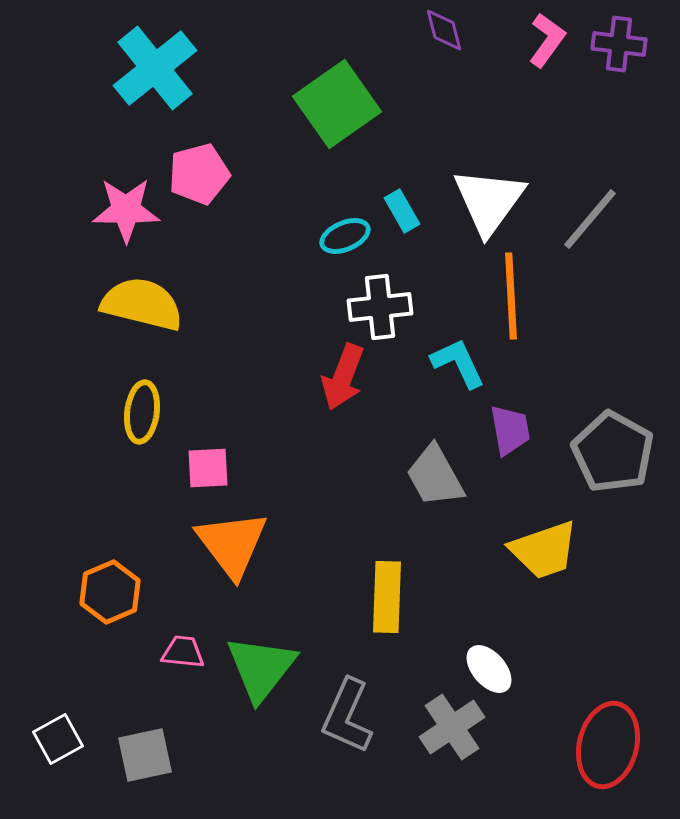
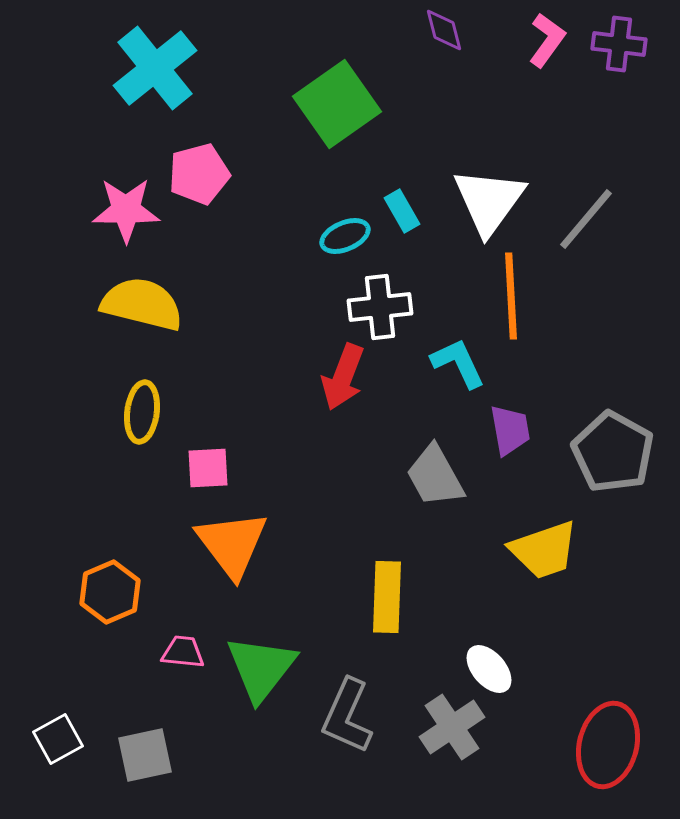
gray line: moved 4 px left
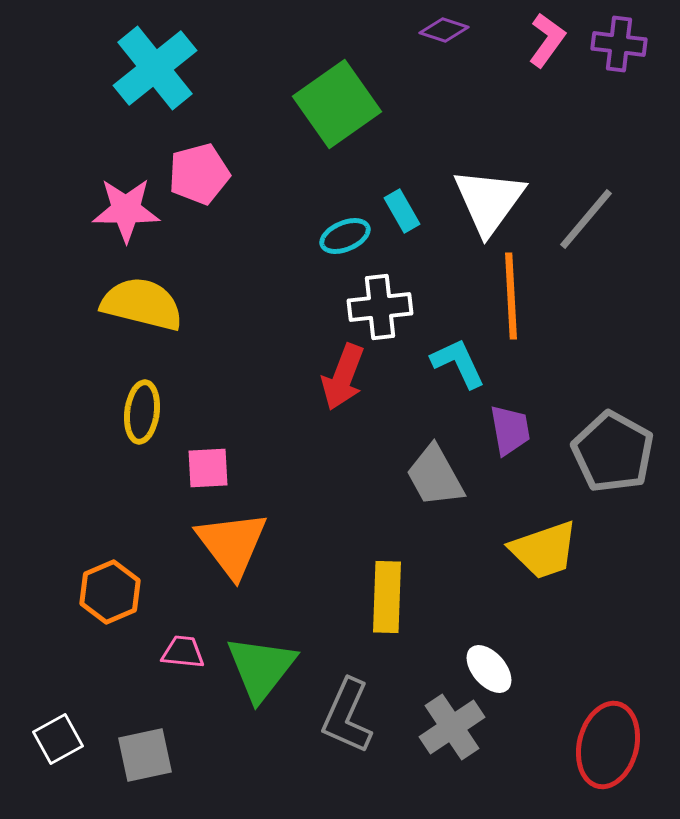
purple diamond: rotated 57 degrees counterclockwise
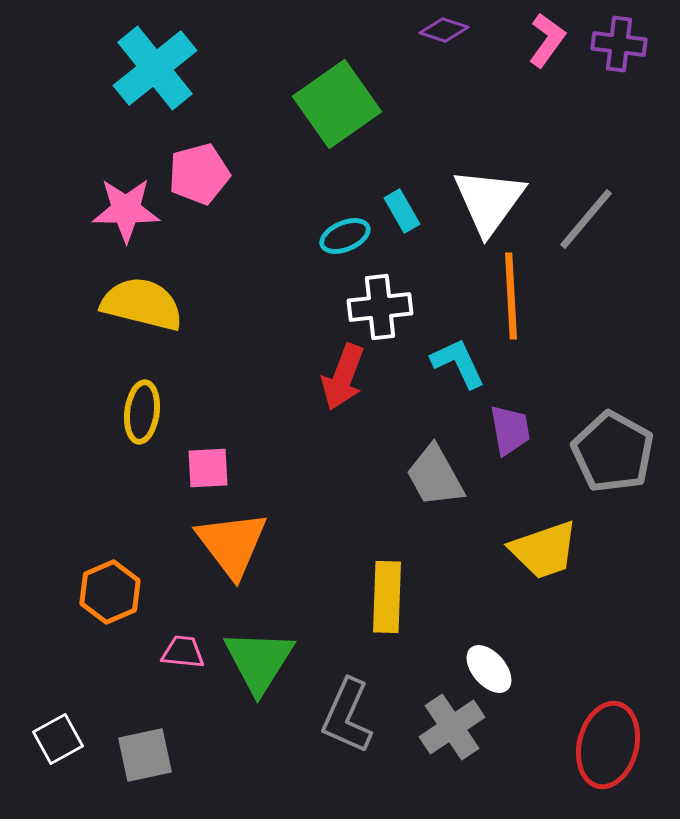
green triangle: moved 2 px left, 7 px up; rotated 6 degrees counterclockwise
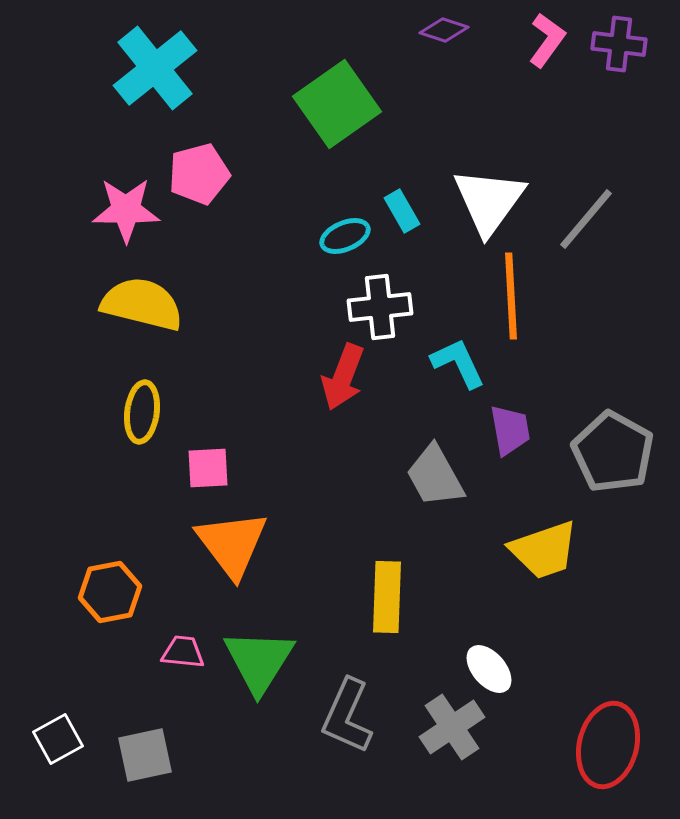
orange hexagon: rotated 12 degrees clockwise
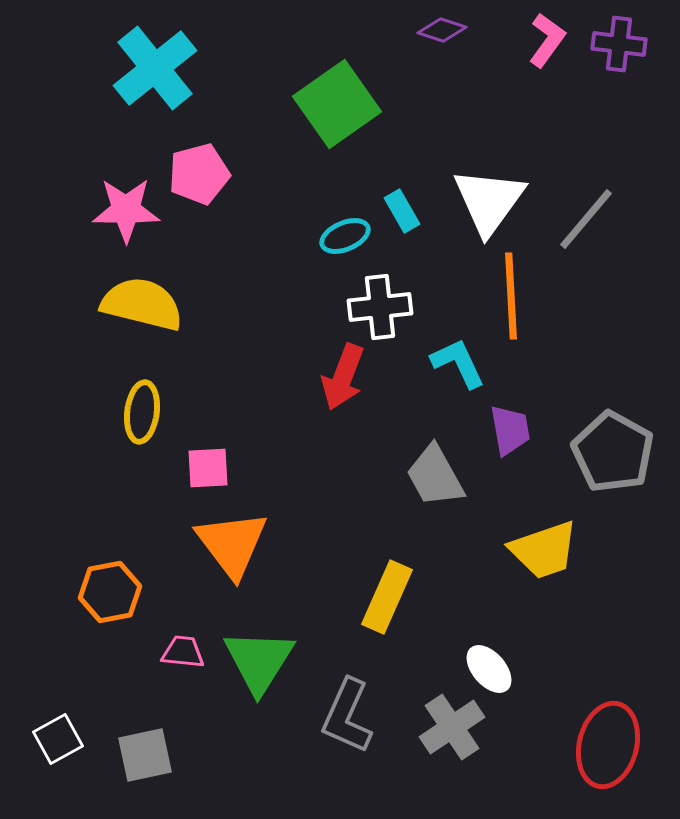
purple diamond: moved 2 px left
yellow rectangle: rotated 22 degrees clockwise
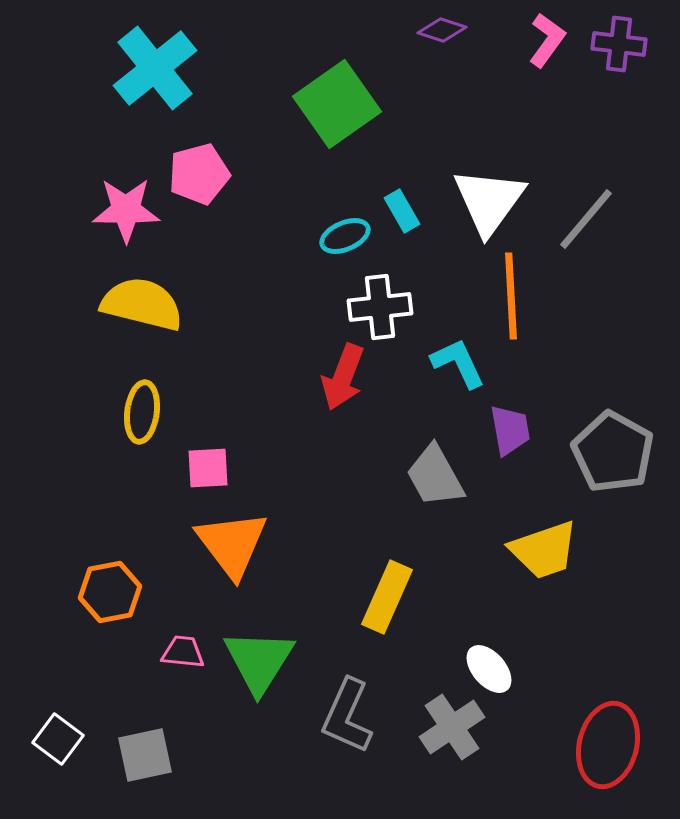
white square: rotated 24 degrees counterclockwise
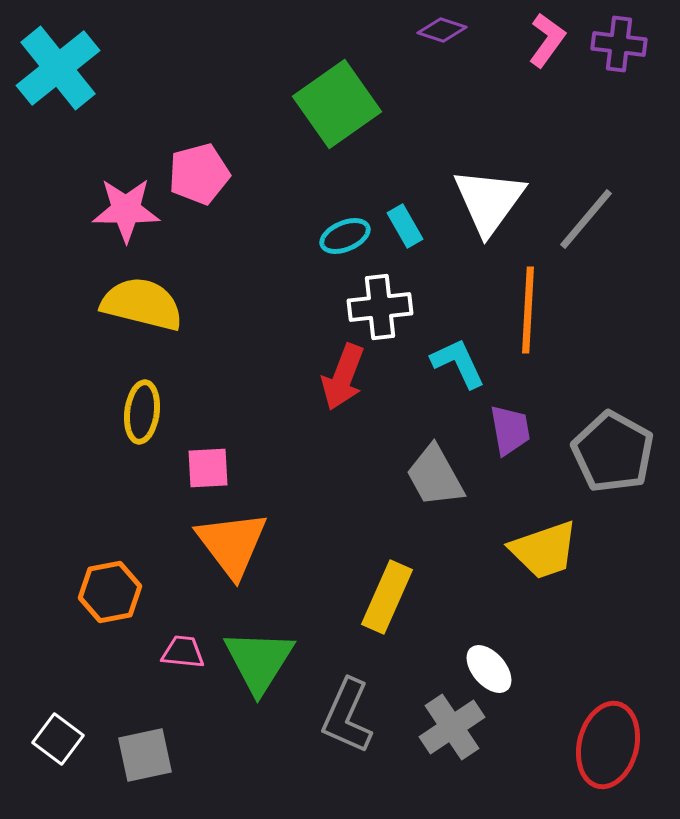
cyan cross: moved 97 px left
cyan rectangle: moved 3 px right, 15 px down
orange line: moved 17 px right, 14 px down; rotated 6 degrees clockwise
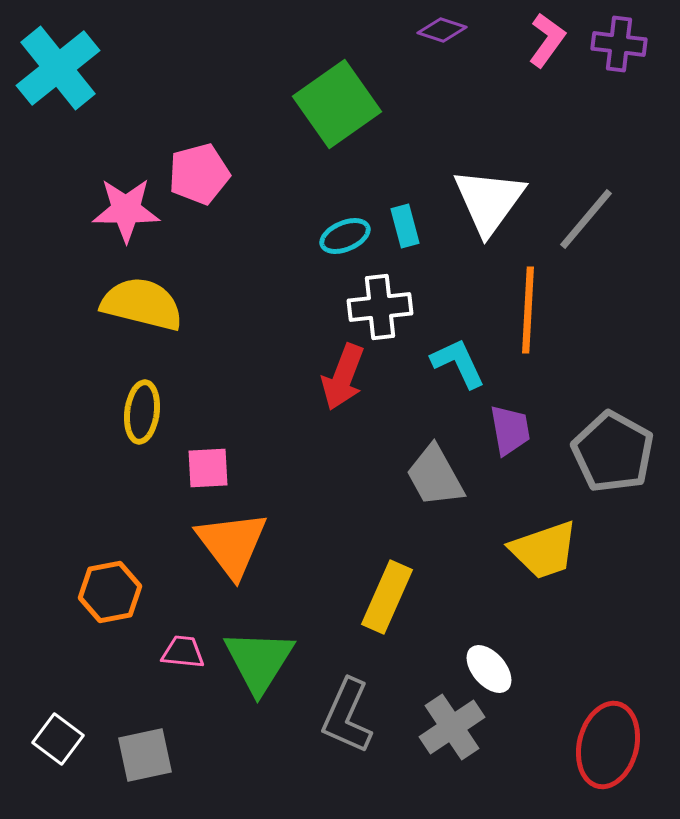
cyan rectangle: rotated 15 degrees clockwise
